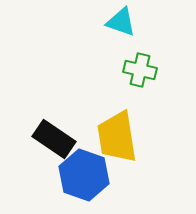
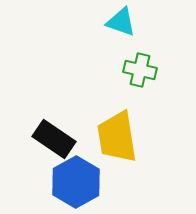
blue hexagon: moved 8 px left, 7 px down; rotated 12 degrees clockwise
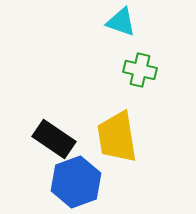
blue hexagon: rotated 9 degrees clockwise
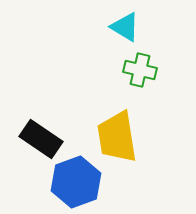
cyan triangle: moved 4 px right, 5 px down; rotated 12 degrees clockwise
black rectangle: moved 13 px left
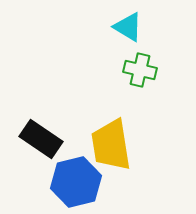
cyan triangle: moved 3 px right
yellow trapezoid: moved 6 px left, 8 px down
blue hexagon: rotated 6 degrees clockwise
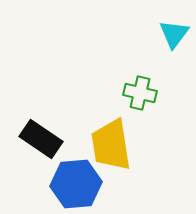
cyan triangle: moved 46 px right, 7 px down; rotated 36 degrees clockwise
green cross: moved 23 px down
blue hexagon: moved 2 px down; rotated 9 degrees clockwise
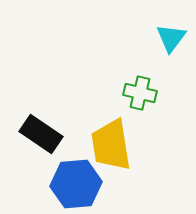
cyan triangle: moved 3 px left, 4 px down
black rectangle: moved 5 px up
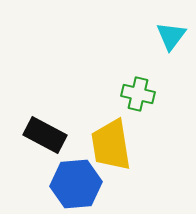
cyan triangle: moved 2 px up
green cross: moved 2 px left, 1 px down
black rectangle: moved 4 px right, 1 px down; rotated 6 degrees counterclockwise
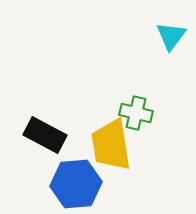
green cross: moved 2 px left, 19 px down
